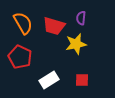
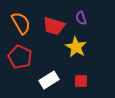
purple semicircle: rotated 24 degrees counterclockwise
orange semicircle: moved 2 px left
yellow star: moved 3 px down; rotated 30 degrees counterclockwise
red square: moved 1 px left, 1 px down
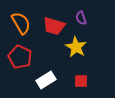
white rectangle: moved 3 px left
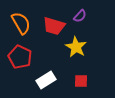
purple semicircle: moved 1 px left, 2 px up; rotated 120 degrees counterclockwise
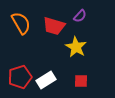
red pentagon: moved 20 px down; rotated 30 degrees clockwise
